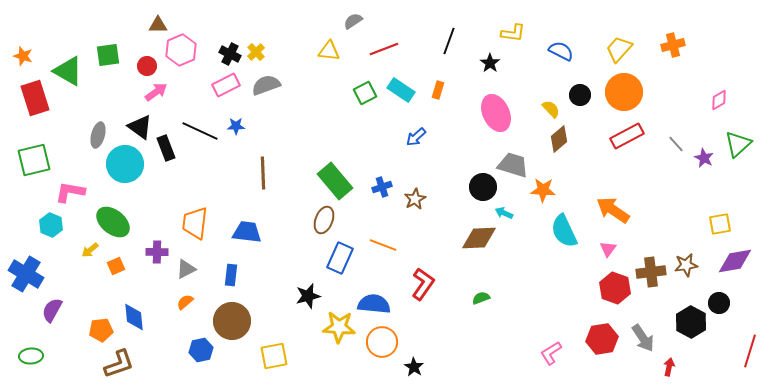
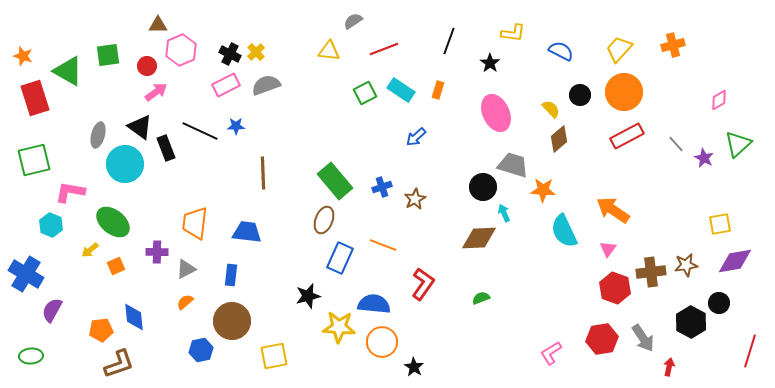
cyan arrow at (504, 213): rotated 42 degrees clockwise
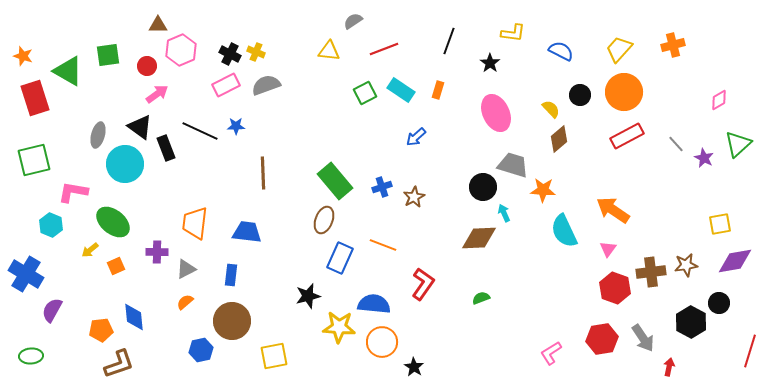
yellow cross at (256, 52): rotated 24 degrees counterclockwise
pink arrow at (156, 92): moved 1 px right, 2 px down
pink L-shape at (70, 192): moved 3 px right
brown star at (415, 199): moved 1 px left, 2 px up
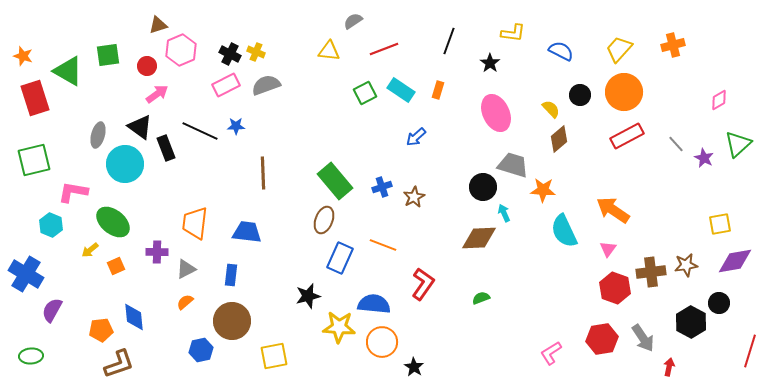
brown triangle at (158, 25): rotated 18 degrees counterclockwise
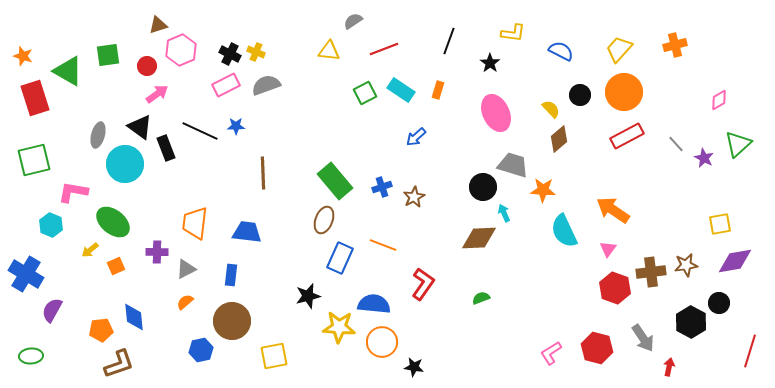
orange cross at (673, 45): moved 2 px right
red hexagon at (602, 339): moved 5 px left, 9 px down; rotated 24 degrees clockwise
black star at (414, 367): rotated 24 degrees counterclockwise
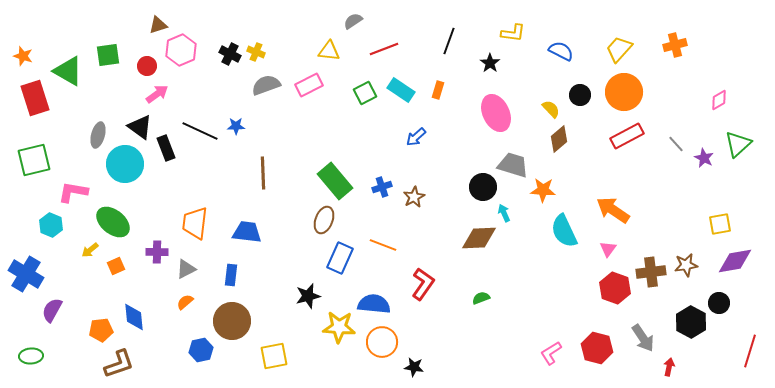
pink rectangle at (226, 85): moved 83 px right
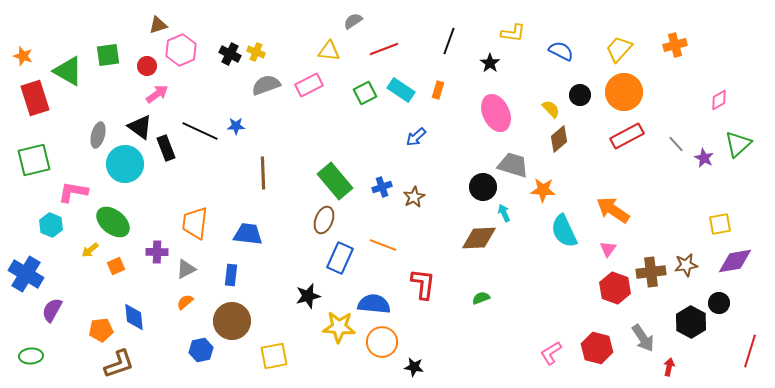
blue trapezoid at (247, 232): moved 1 px right, 2 px down
red L-shape at (423, 284): rotated 28 degrees counterclockwise
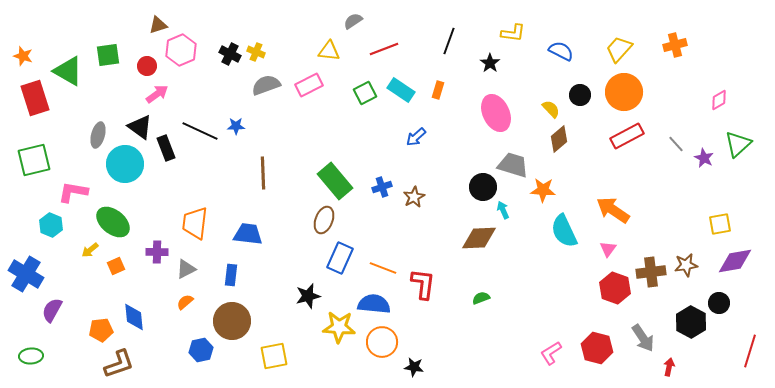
cyan arrow at (504, 213): moved 1 px left, 3 px up
orange line at (383, 245): moved 23 px down
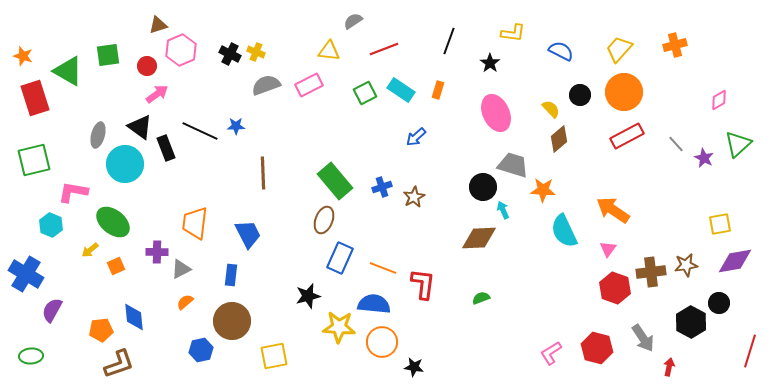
blue trapezoid at (248, 234): rotated 56 degrees clockwise
gray triangle at (186, 269): moved 5 px left
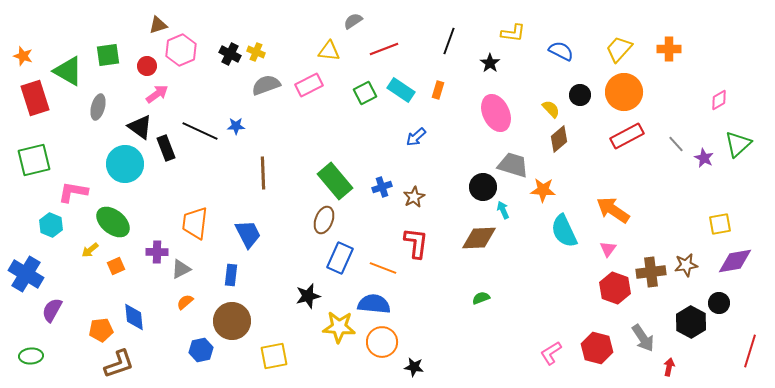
orange cross at (675, 45): moved 6 px left, 4 px down; rotated 15 degrees clockwise
gray ellipse at (98, 135): moved 28 px up
red L-shape at (423, 284): moved 7 px left, 41 px up
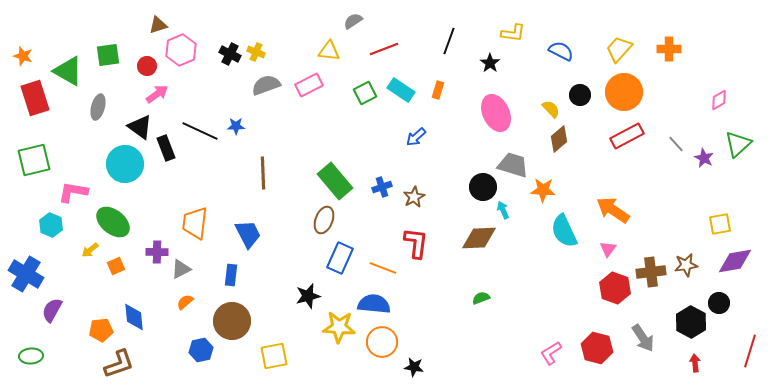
red arrow at (669, 367): moved 26 px right, 4 px up; rotated 18 degrees counterclockwise
